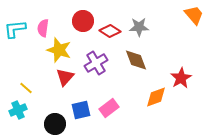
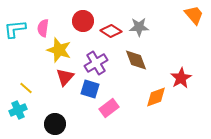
red diamond: moved 1 px right
blue square: moved 9 px right, 21 px up; rotated 30 degrees clockwise
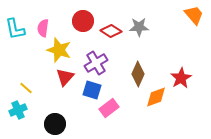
cyan L-shape: rotated 95 degrees counterclockwise
brown diamond: moved 2 px right, 14 px down; rotated 45 degrees clockwise
blue square: moved 2 px right, 1 px down
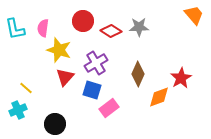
orange diamond: moved 3 px right
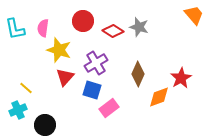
gray star: rotated 18 degrees clockwise
red diamond: moved 2 px right
black circle: moved 10 px left, 1 px down
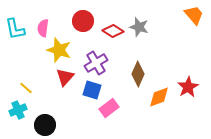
red star: moved 7 px right, 9 px down
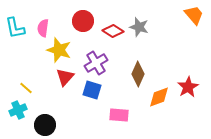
cyan L-shape: moved 1 px up
pink rectangle: moved 10 px right, 7 px down; rotated 42 degrees clockwise
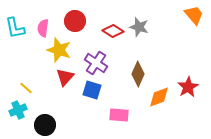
red circle: moved 8 px left
purple cross: rotated 25 degrees counterclockwise
